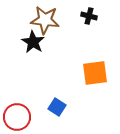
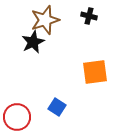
brown star: rotated 24 degrees counterclockwise
black star: rotated 15 degrees clockwise
orange square: moved 1 px up
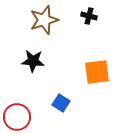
brown star: moved 1 px left
black star: moved 19 px down; rotated 30 degrees clockwise
orange square: moved 2 px right
blue square: moved 4 px right, 4 px up
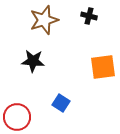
orange square: moved 6 px right, 5 px up
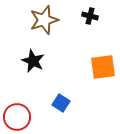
black cross: moved 1 px right
black star: rotated 20 degrees clockwise
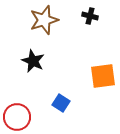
orange square: moved 9 px down
